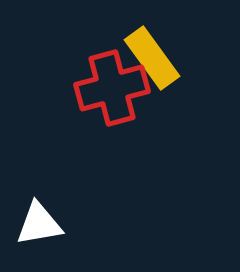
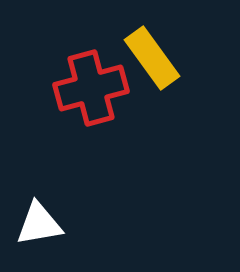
red cross: moved 21 px left
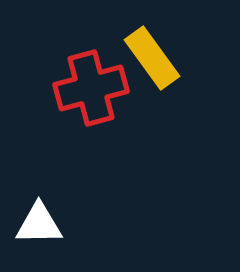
white triangle: rotated 9 degrees clockwise
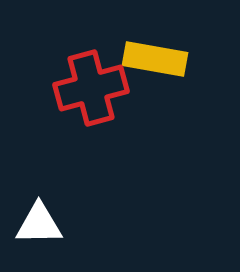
yellow rectangle: moved 3 px right, 1 px down; rotated 44 degrees counterclockwise
